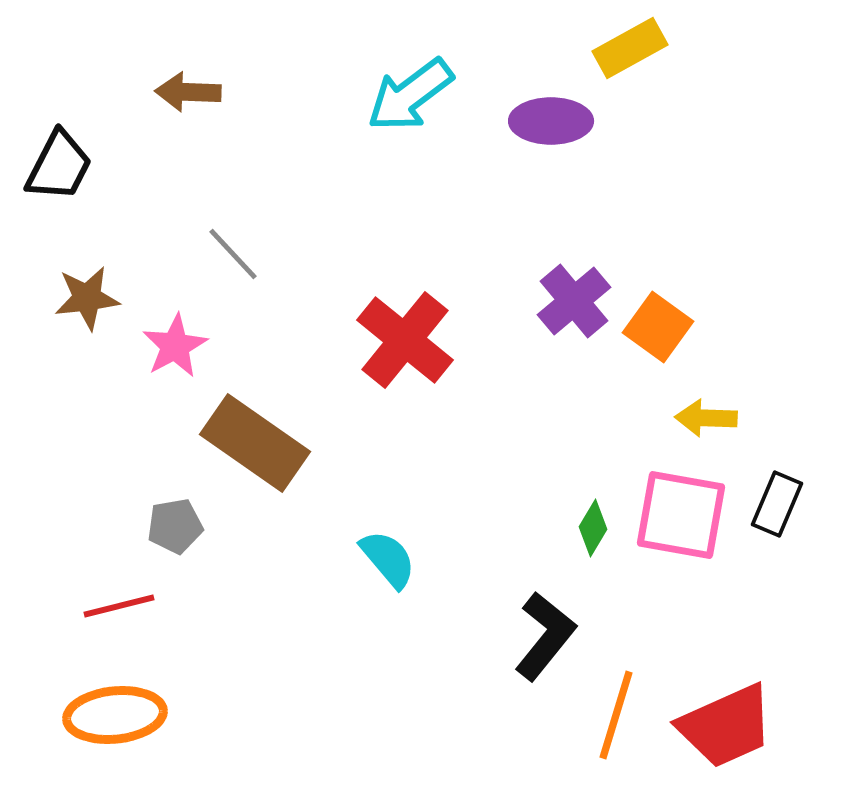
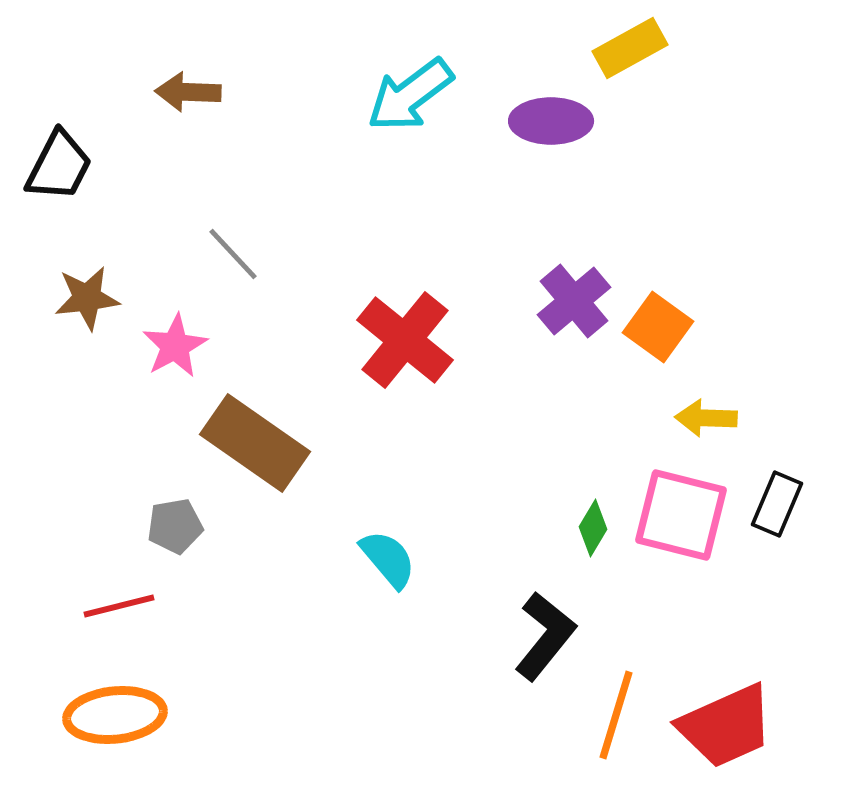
pink square: rotated 4 degrees clockwise
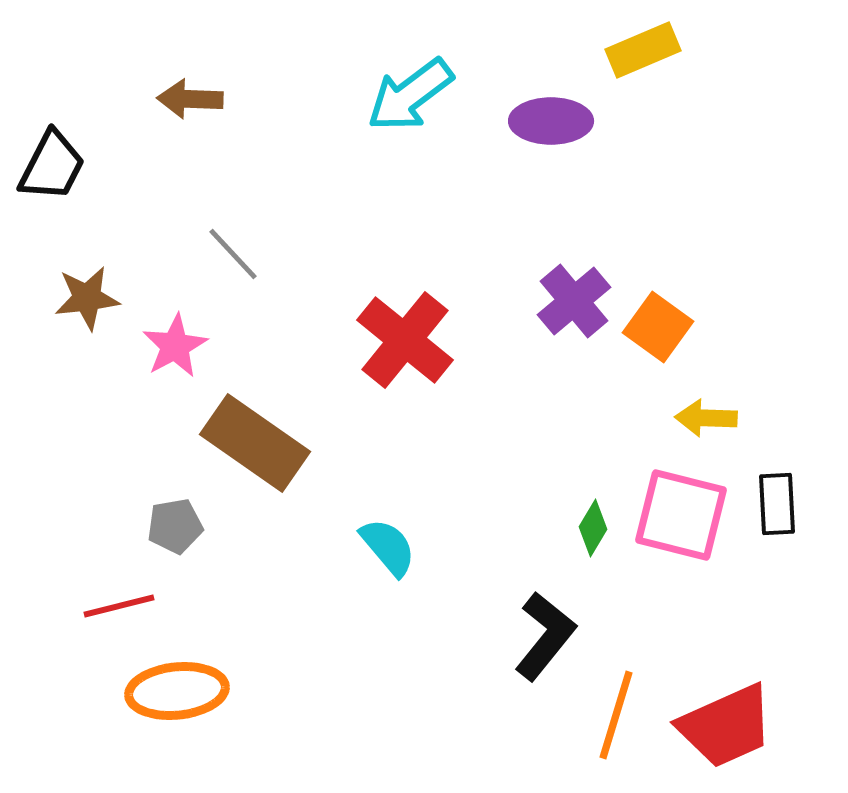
yellow rectangle: moved 13 px right, 2 px down; rotated 6 degrees clockwise
brown arrow: moved 2 px right, 7 px down
black trapezoid: moved 7 px left
black rectangle: rotated 26 degrees counterclockwise
cyan semicircle: moved 12 px up
orange ellipse: moved 62 px right, 24 px up
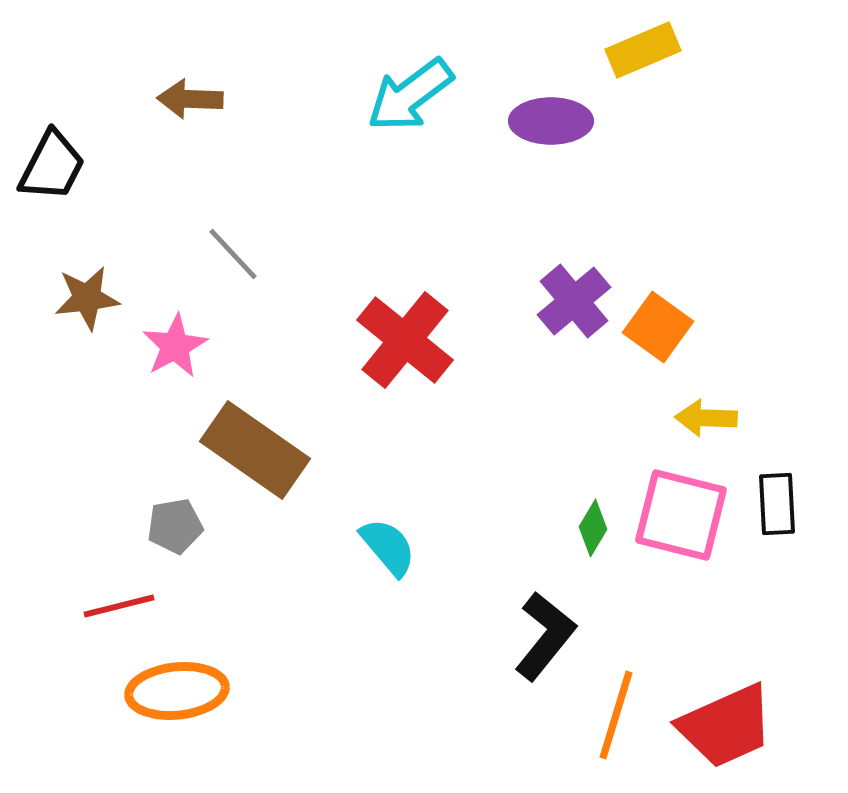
brown rectangle: moved 7 px down
